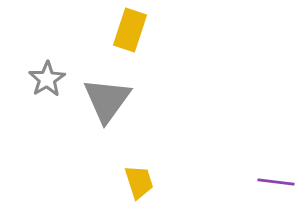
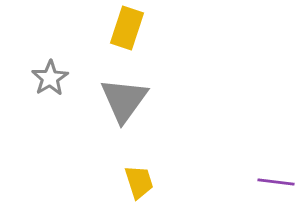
yellow rectangle: moved 3 px left, 2 px up
gray star: moved 3 px right, 1 px up
gray triangle: moved 17 px right
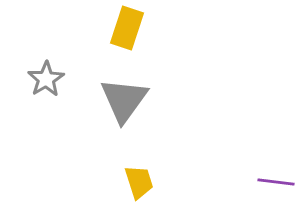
gray star: moved 4 px left, 1 px down
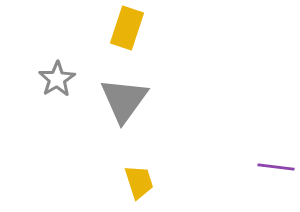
gray star: moved 11 px right
purple line: moved 15 px up
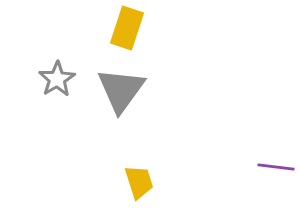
gray triangle: moved 3 px left, 10 px up
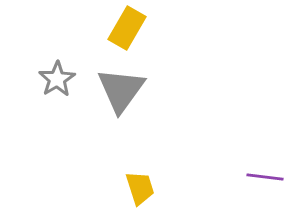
yellow rectangle: rotated 12 degrees clockwise
purple line: moved 11 px left, 10 px down
yellow trapezoid: moved 1 px right, 6 px down
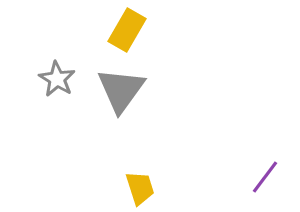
yellow rectangle: moved 2 px down
gray star: rotated 9 degrees counterclockwise
purple line: rotated 60 degrees counterclockwise
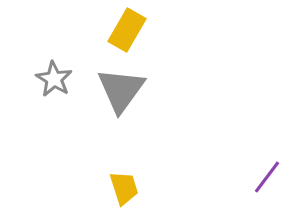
gray star: moved 3 px left
purple line: moved 2 px right
yellow trapezoid: moved 16 px left
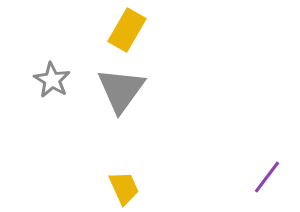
gray star: moved 2 px left, 1 px down
yellow trapezoid: rotated 6 degrees counterclockwise
